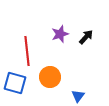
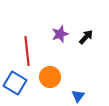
blue square: rotated 15 degrees clockwise
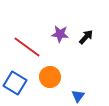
purple star: rotated 24 degrees clockwise
red line: moved 4 px up; rotated 48 degrees counterclockwise
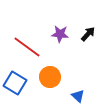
black arrow: moved 2 px right, 3 px up
blue triangle: rotated 24 degrees counterclockwise
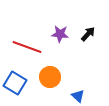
red line: rotated 16 degrees counterclockwise
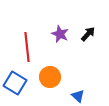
purple star: rotated 18 degrees clockwise
red line: rotated 64 degrees clockwise
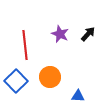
red line: moved 2 px left, 2 px up
blue square: moved 1 px right, 2 px up; rotated 15 degrees clockwise
blue triangle: rotated 40 degrees counterclockwise
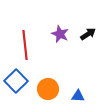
black arrow: rotated 14 degrees clockwise
orange circle: moved 2 px left, 12 px down
